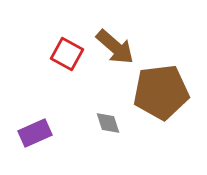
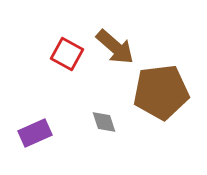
gray diamond: moved 4 px left, 1 px up
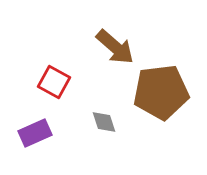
red square: moved 13 px left, 28 px down
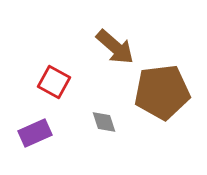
brown pentagon: moved 1 px right
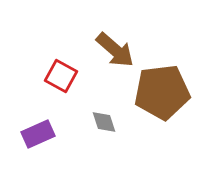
brown arrow: moved 3 px down
red square: moved 7 px right, 6 px up
purple rectangle: moved 3 px right, 1 px down
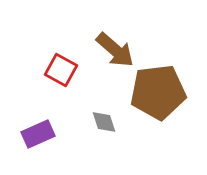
red square: moved 6 px up
brown pentagon: moved 4 px left
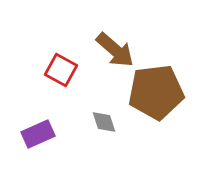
brown pentagon: moved 2 px left
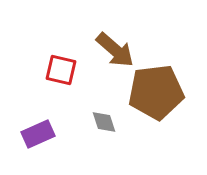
red square: rotated 16 degrees counterclockwise
